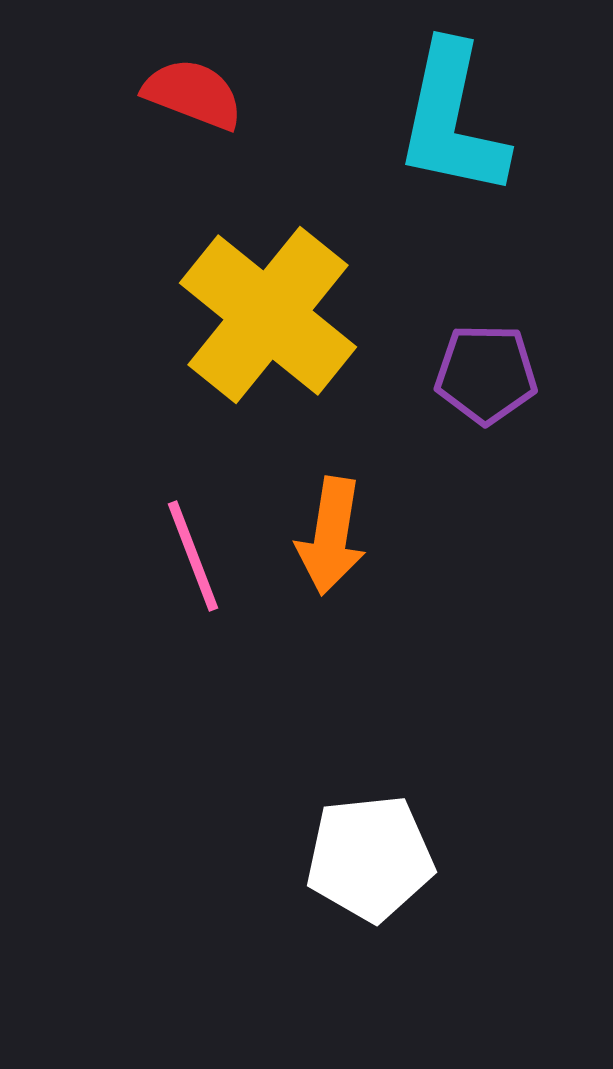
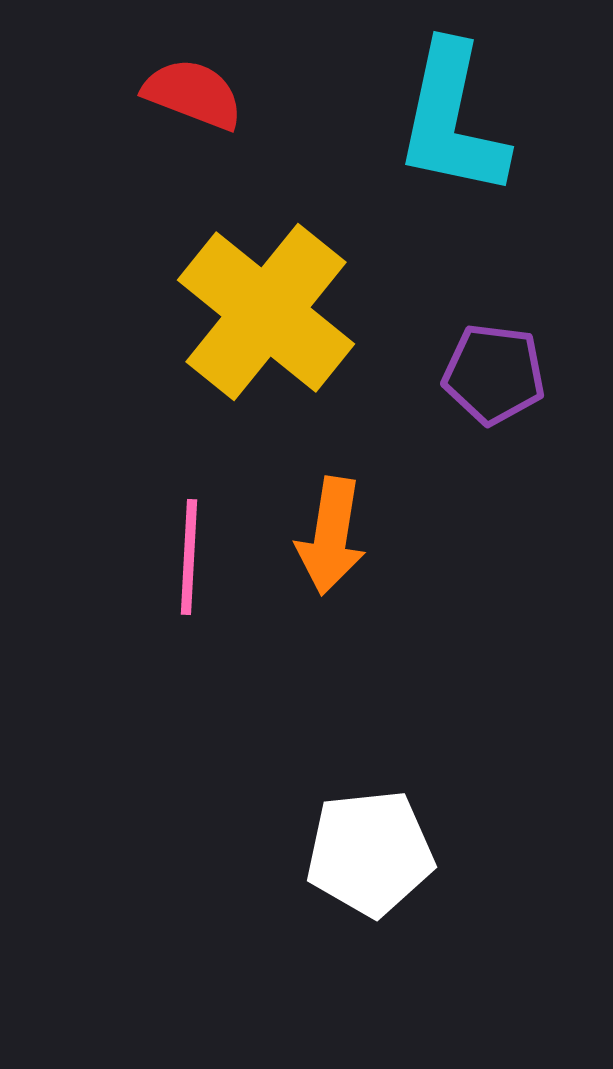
yellow cross: moved 2 px left, 3 px up
purple pentagon: moved 8 px right; rotated 6 degrees clockwise
pink line: moved 4 px left, 1 px down; rotated 24 degrees clockwise
white pentagon: moved 5 px up
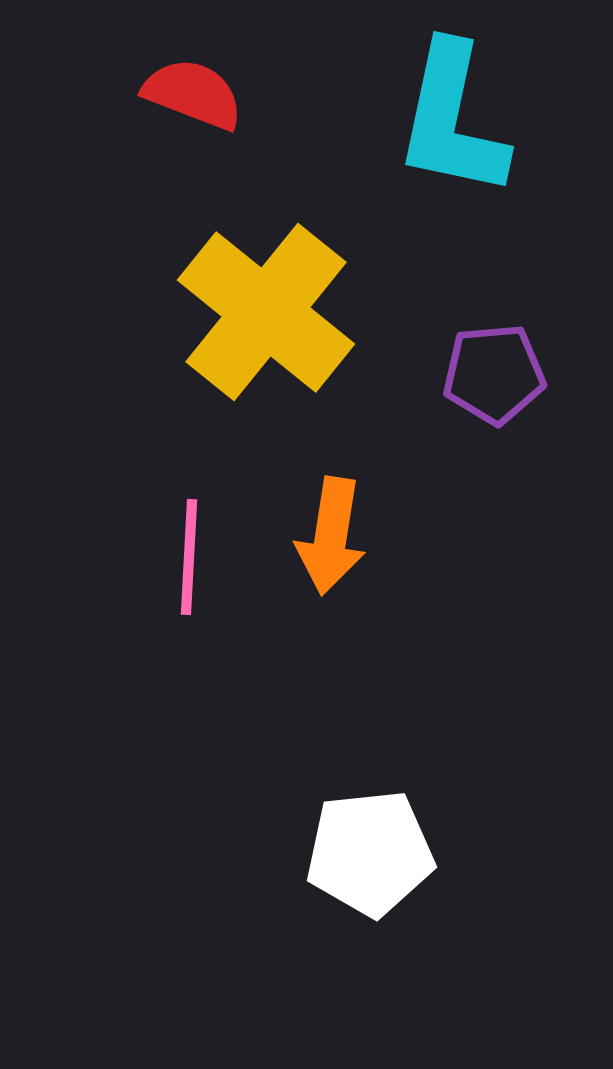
purple pentagon: rotated 12 degrees counterclockwise
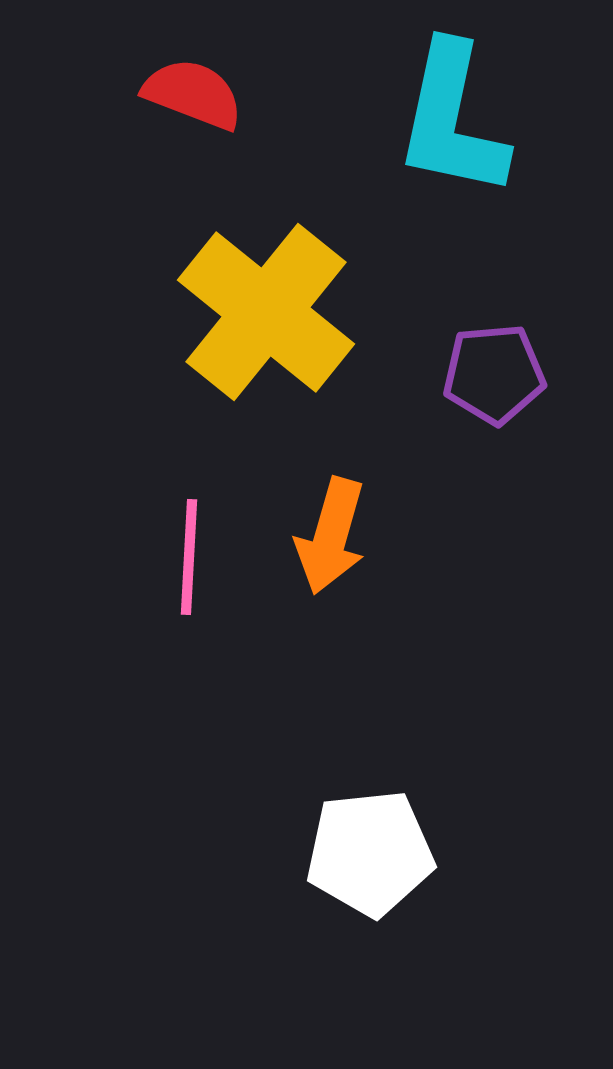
orange arrow: rotated 7 degrees clockwise
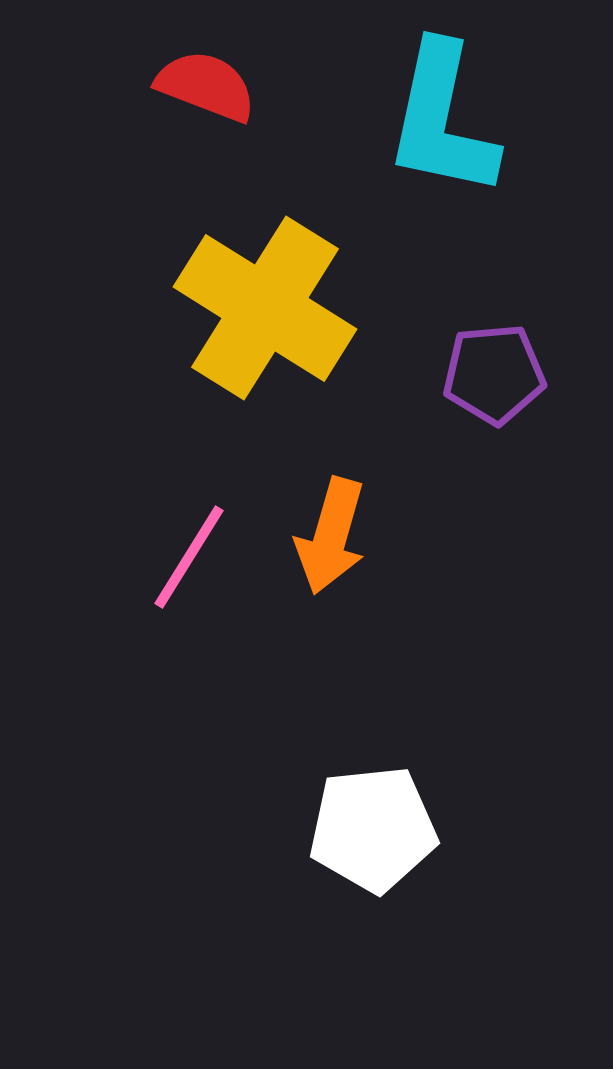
red semicircle: moved 13 px right, 8 px up
cyan L-shape: moved 10 px left
yellow cross: moved 1 px left, 4 px up; rotated 7 degrees counterclockwise
pink line: rotated 29 degrees clockwise
white pentagon: moved 3 px right, 24 px up
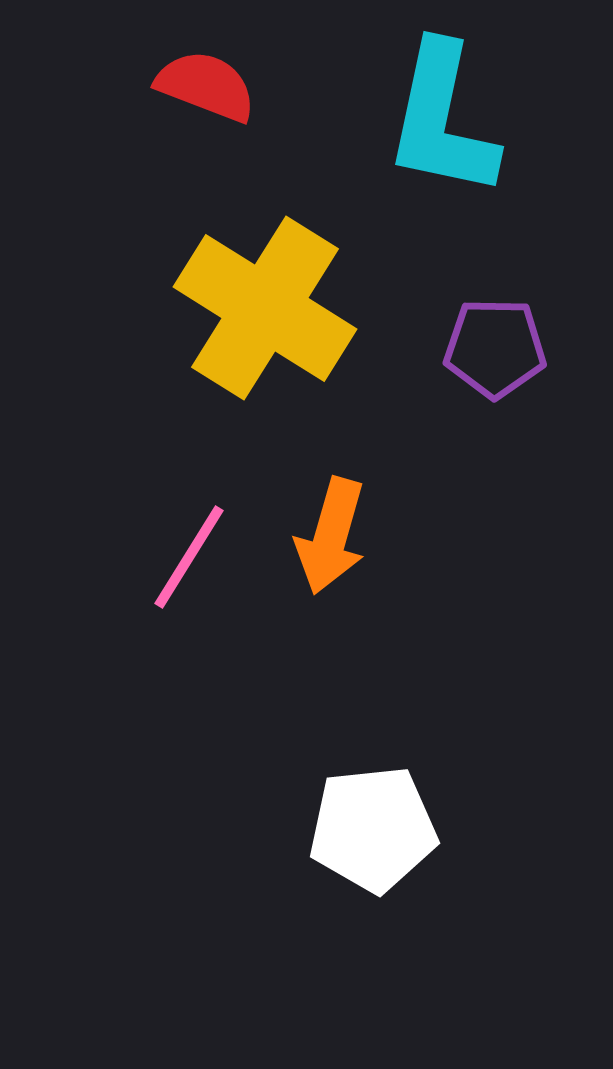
purple pentagon: moved 1 px right, 26 px up; rotated 6 degrees clockwise
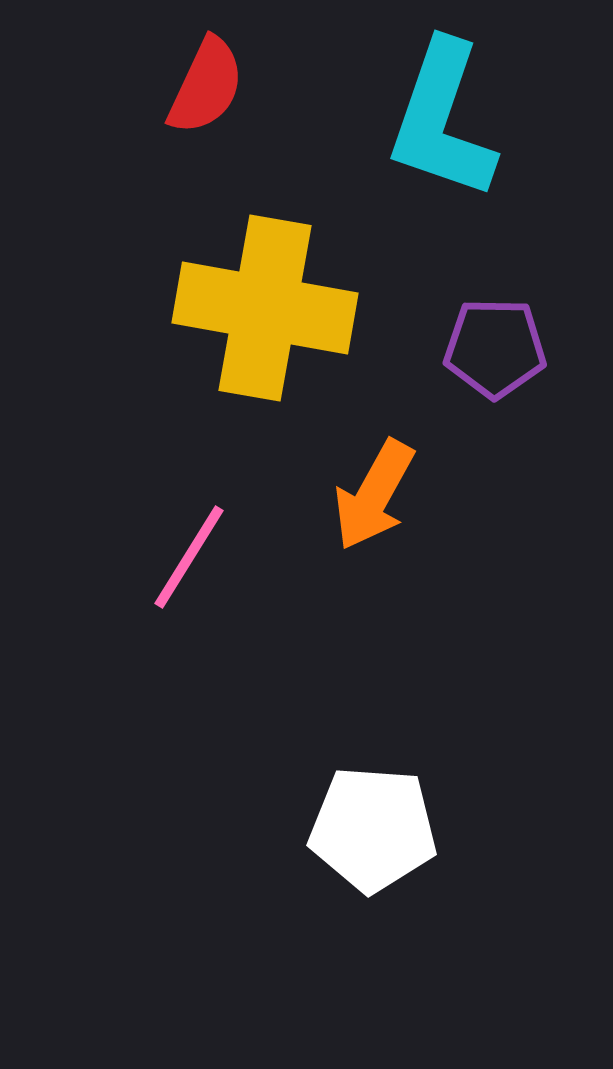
red semicircle: rotated 94 degrees clockwise
cyan L-shape: rotated 7 degrees clockwise
yellow cross: rotated 22 degrees counterclockwise
orange arrow: moved 43 px right, 41 px up; rotated 13 degrees clockwise
white pentagon: rotated 10 degrees clockwise
